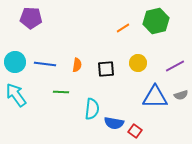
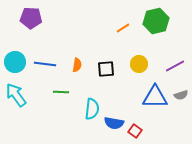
yellow circle: moved 1 px right, 1 px down
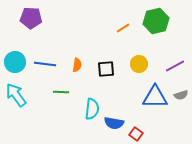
red square: moved 1 px right, 3 px down
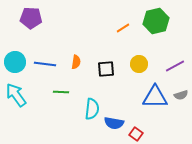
orange semicircle: moved 1 px left, 3 px up
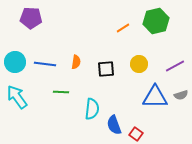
cyan arrow: moved 1 px right, 2 px down
blue semicircle: moved 2 px down; rotated 60 degrees clockwise
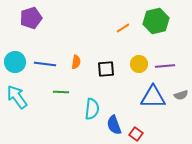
purple pentagon: rotated 20 degrees counterclockwise
purple line: moved 10 px left; rotated 24 degrees clockwise
blue triangle: moved 2 px left
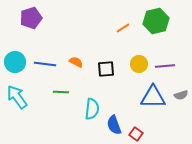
orange semicircle: rotated 72 degrees counterclockwise
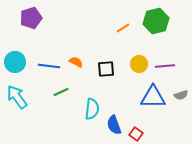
blue line: moved 4 px right, 2 px down
green line: rotated 28 degrees counterclockwise
